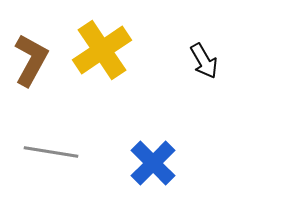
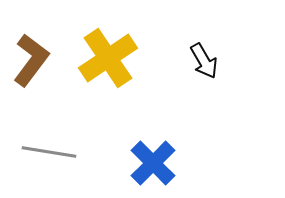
yellow cross: moved 6 px right, 8 px down
brown L-shape: rotated 8 degrees clockwise
gray line: moved 2 px left
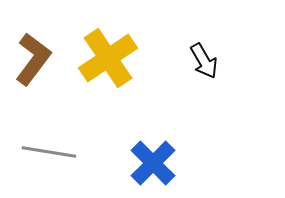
brown L-shape: moved 2 px right, 1 px up
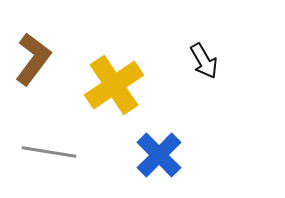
yellow cross: moved 6 px right, 27 px down
blue cross: moved 6 px right, 8 px up
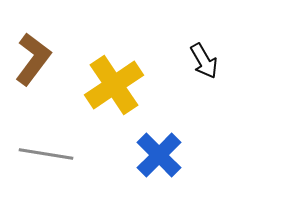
gray line: moved 3 px left, 2 px down
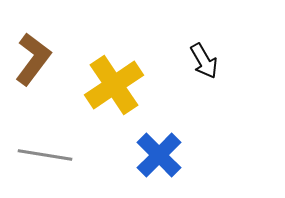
gray line: moved 1 px left, 1 px down
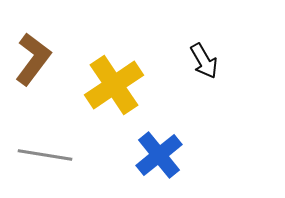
blue cross: rotated 6 degrees clockwise
